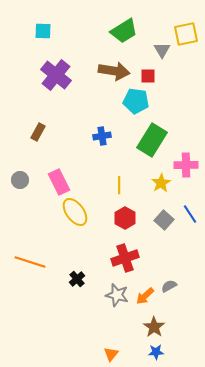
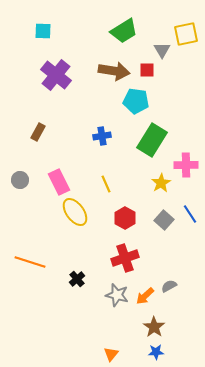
red square: moved 1 px left, 6 px up
yellow line: moved 13 px left, 1 px up; rotated 24 degrees counterclockwise
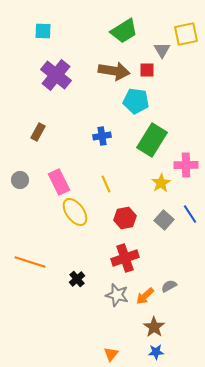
red hexagon: rotated 20 degrees clockwise
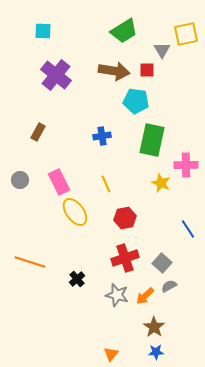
green rectangle: rotated 20 degrees counterclockwise
yellow star: rotated 18 degrees counterclockwise
blue line: moved 2 px left, 15 px down
gray square: moved 2 px left, 43 px down
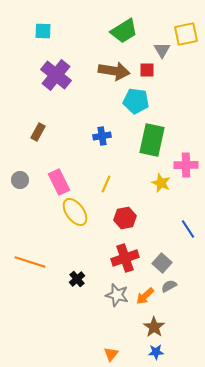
yellow line: rotated 48 degrees clockwise
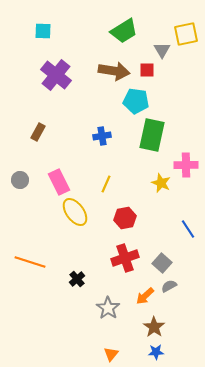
green rectangle: moved 5 px up
gray star: moved 9 px left, 13 px down; rotated 20 degrees clockwise
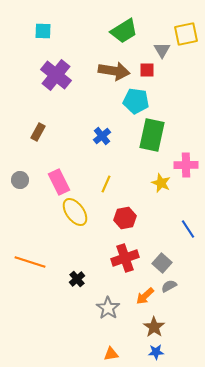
blue cross: rotated 30 degrees counterclockwise
orange triangle: rotated 42 degrees clockwise
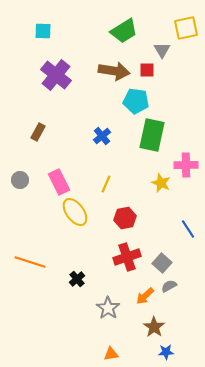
yellow square: moved 6 px up
red cross: moved 2 px right, 1 px up
blue star: moved 10 px right
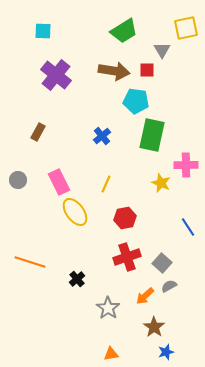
gray circle: moved 2 px left
blue line: moved 2 px up
blue star: rotated 14 degrees counterclockwise
